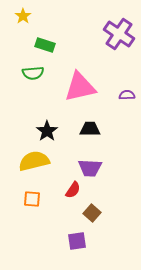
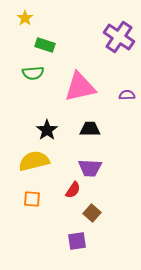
yellow star: moved 2 px right, 2 px down
purple cross: moved 3 px down
black star: moved 1 px up
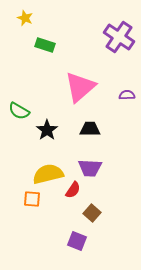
yellow star: rotated 14 degrees counterclockwise
green semicircle: moved 14 px left, 38 px down; rotated 35 degrees clockwise
pink triangle: rotated 28 degrees counterclockwise
yellow semicircle: moved 14 px right, 13 px down
purple square: rotated 30 degrees clockwise
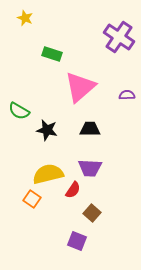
green rectangle: moved 7 px right, 9 px down
black star: rotated 25 degrees counterclockwise
orange square: rotated 30 degrees clockwise
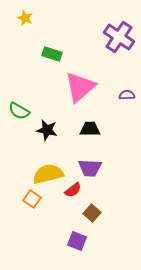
red semicircle: rotated 18 degrees clockwise
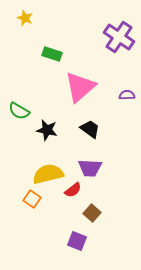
black trapezoid: rotated 35 degrees clockwise
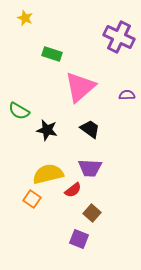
purple cross: rotated 8 degrees counterclockwise
purple square: moved 2 px right, 2 px up
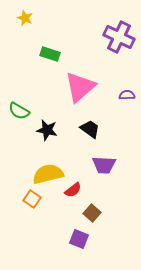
green rectangle: moved 2 px left
purple trapezoid: moved 14 px right, 3 px up
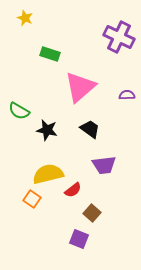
purple trapezoid: rotated 10 degrees counterclockwise
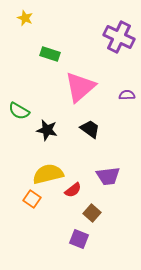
purple trapezoid: moved 4 px right, 11 px down
